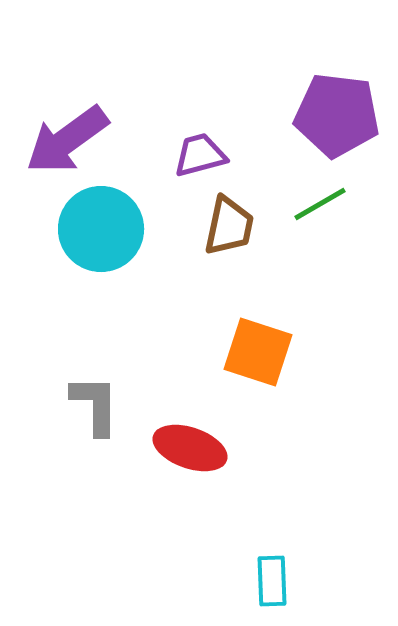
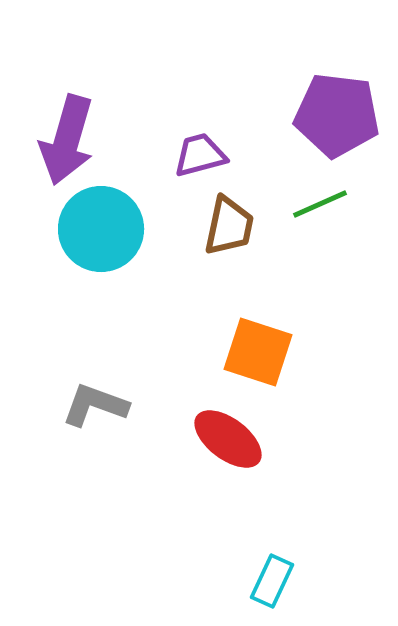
purple arrow: rotated 38 degrees counterclockwise
green line: rotated 6 degrees clockwise
gray L-shape: rotated 70 degrees counterclockwise
red ellipse: moved 38 px right, 9 px up; rotated 18 degrees clockwise
cyan rectangle: rotated 27 degrees clockwise
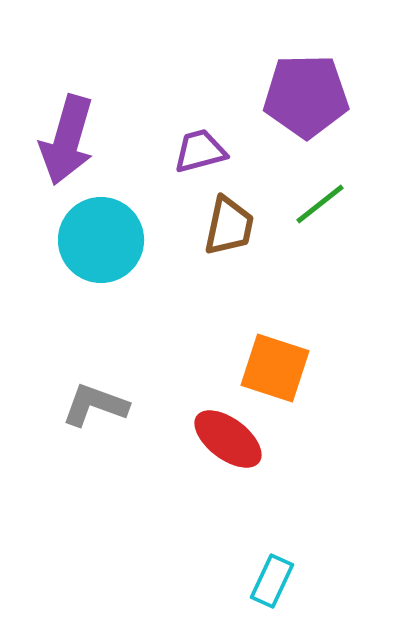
purple pentagon: moved 31 px left, 19 px up; rotated 8 degrees counterclockwise
purple trapezoid: moved 4 px up
green line: rotated 14 degrees counterclockwise
cyan circle: moved 11 px down
orange square: moved 17 px right, 16 px down
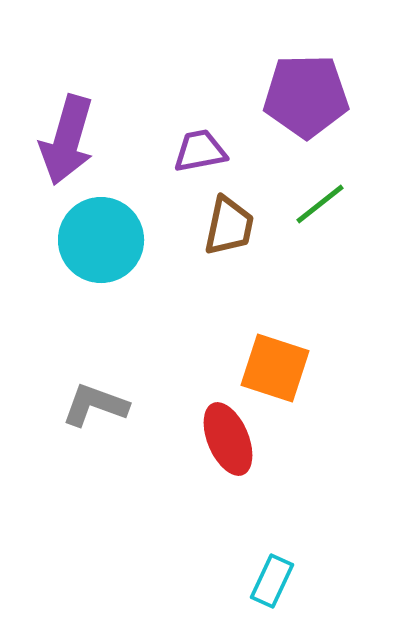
purple trapezoid: rotated 4 degrees clockwise
red ellipse: rotated 30 degrees clockwise
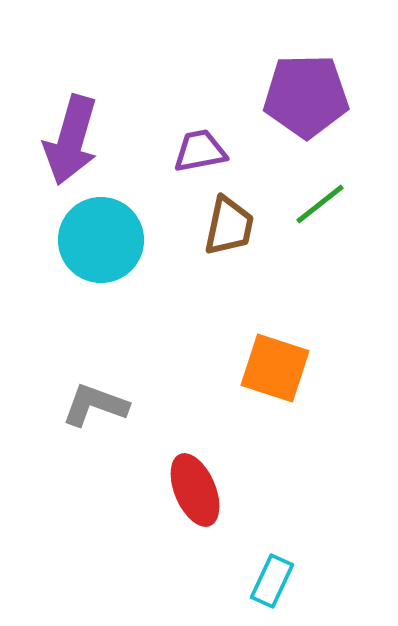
purple arrow: moved 4 px right
red ellipse: moved 33 px left, 51 px down
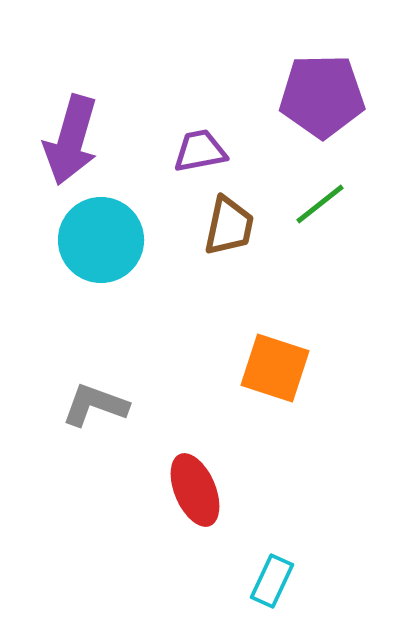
purple pentagon: moved 16 px right
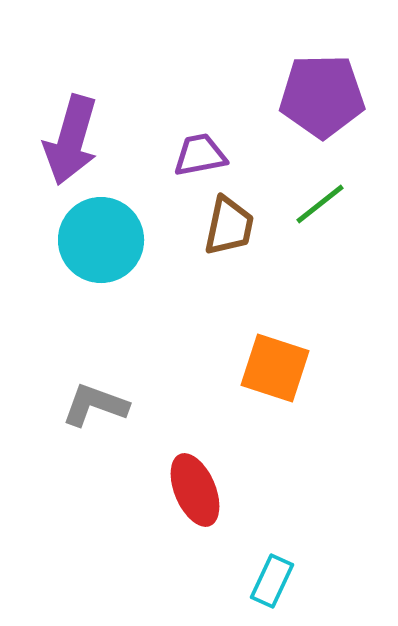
purple trapezoid: moved 4 px down
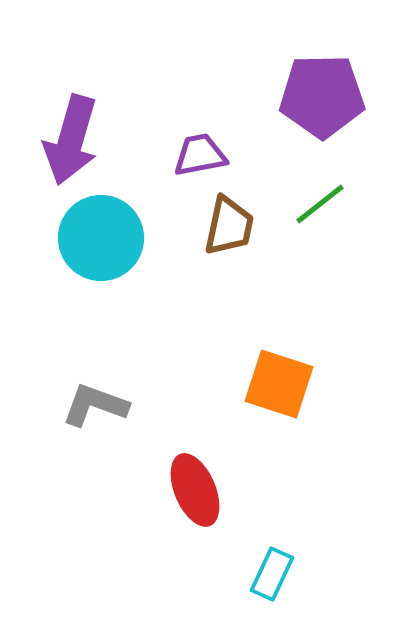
cyan circle: moved 2 px up
orange square: moved 4 px right, 16 px down
cyan rectangle: moved 7 px up
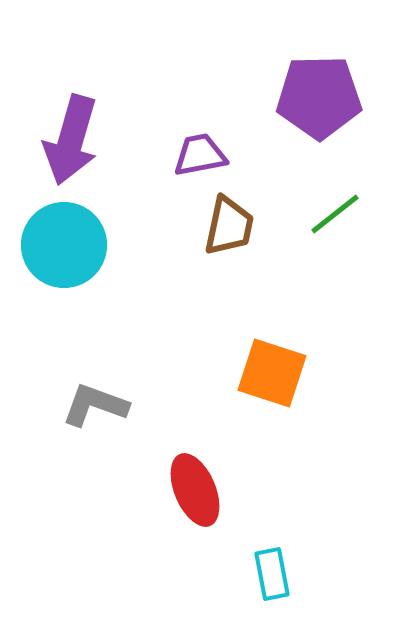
purple pentagon: moved 3 px left, 1 px down
green line: moved 15 px right, 10 px down
cyan circle: moved 37 px left, 7 px down
orange square: moved 7 px left, 11 px up
cyan rectangle: rotated 36 degrees counterclockwise
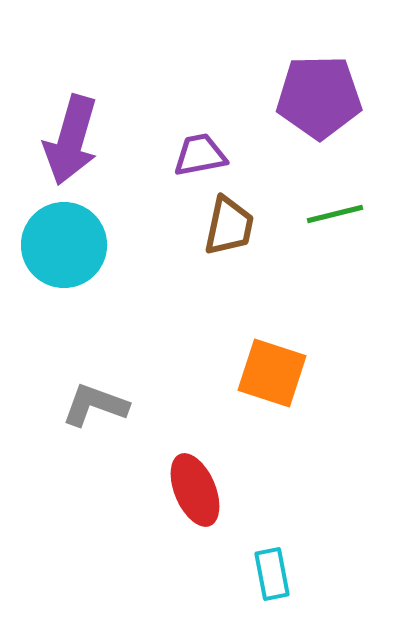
green line: rotated 24 degrees clockwise
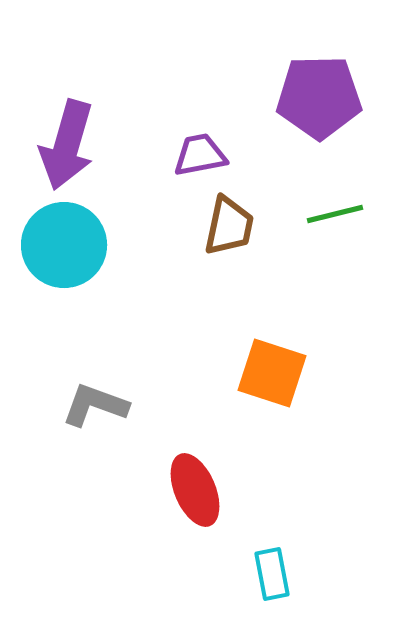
purple arrow: moved 4 px left, 5 px down
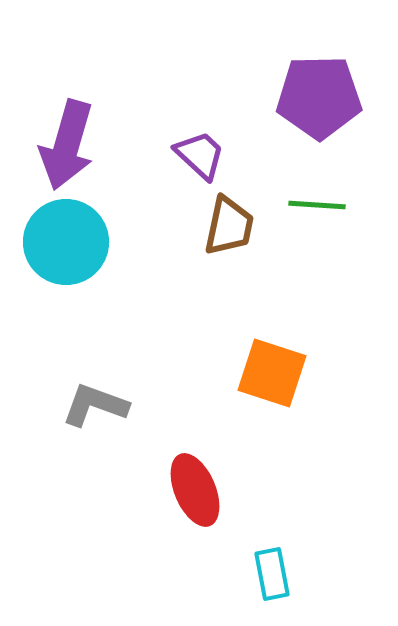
purple trapezoid: rotated 54 degrees clockwise
green line: moved 18 px left, 9 px up; rotated 18 degrees clockwise
cyan circle: moved 2 px right, 3 px up
